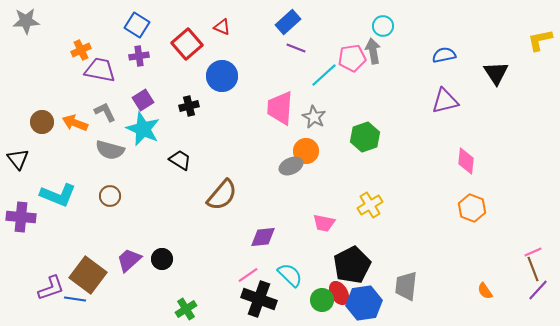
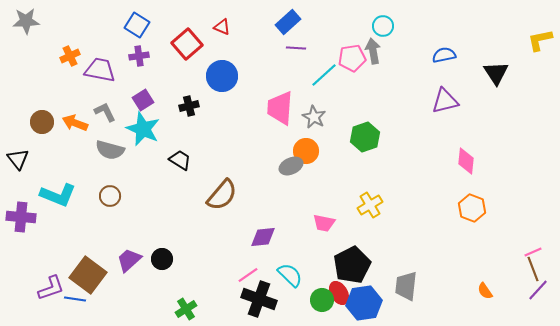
purple line at (296, 48): rotated 18 degrees counterclockwise
orange cross at (81, 50): moved 11 px left, 6 px down
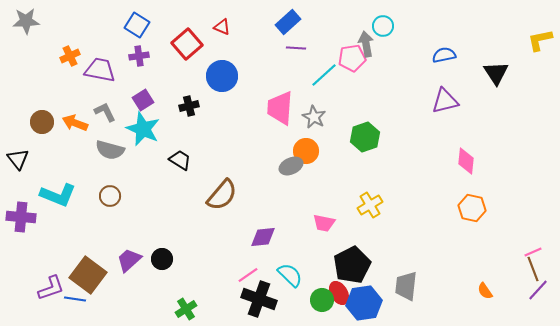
gray arrow at (373, 51): moved 7 px left, 7 px up
orange hexagon at (472, 208): rotated 8 degrees counterclockwise
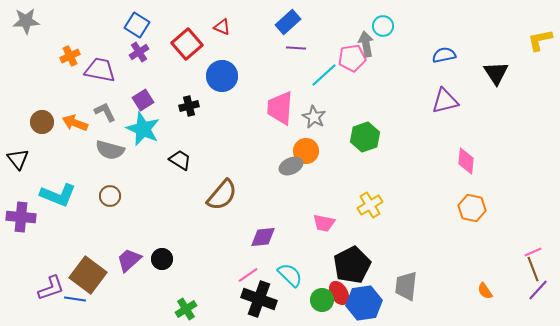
purple cross at (139, 56): moved 4 px up; rotated 24 degrees counterclockwise
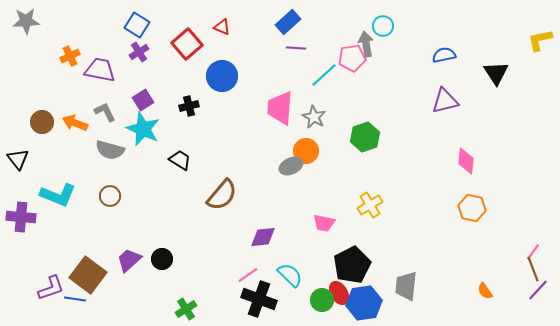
pink line at (533, 252): rotated 30 degrees counterclockwise
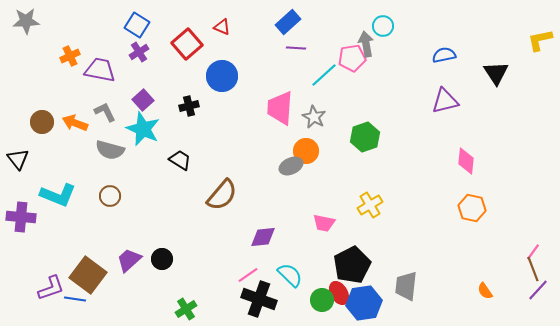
purple square at (143, 100): rotated 10 degrees counterclockwise
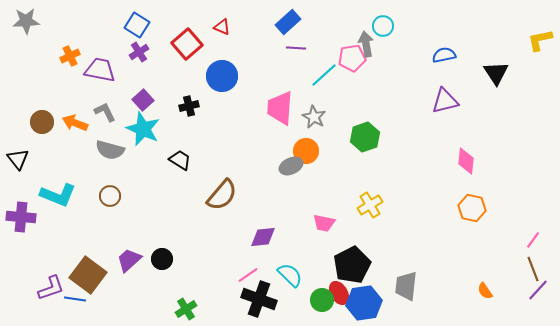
pink line at (533, 252): moved 12 px up
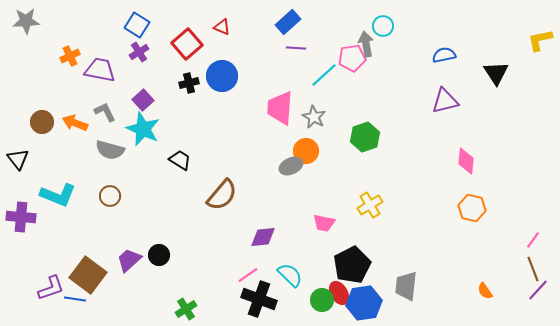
black cross at (189, 106): moved 23 px up
black circle at (162, 259): moved 3 px left, 4 px up
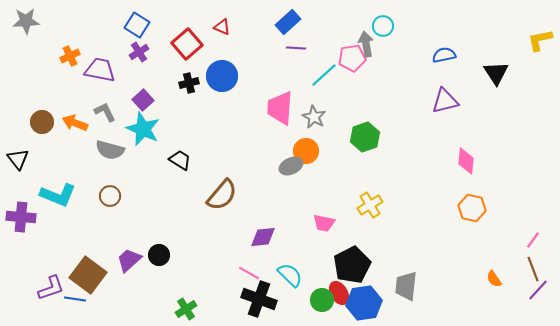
pink line at (248, 275): moved 1 px right, 2 px up; rotated 65 degrees clockwise
orange semicircle at (485, 291): moved 9 px right, 12 px up
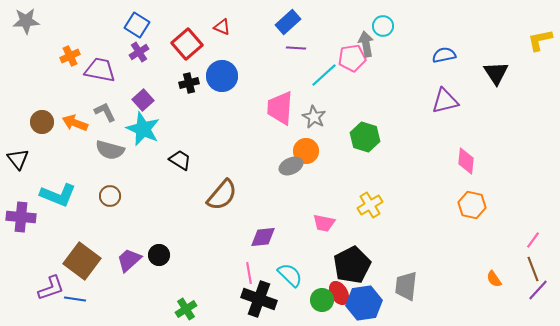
green hexagon at (365, 137): rotated 24 degrees counterclockwise
orange hexagon at (472, 208): moved 3 px up
pink line at (249, 273): rotated 50 degrees clockwise
brown square at (88, 275): moved 6 px left, 14 px up
